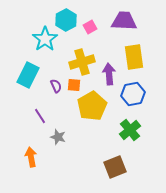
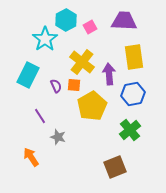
yellow cross: rotated 35 degrees counterclockwise
orange arrow: rotated 24 degrees counterclockwise
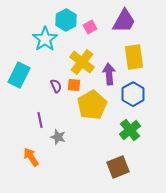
purple trapezoid: rotated 116 degrees clockwise
cyan rectangle: moved 9 px left
blue hexagon: rotated 20 degrees counterclockwise
yellow pentagon: moved 1 px up
purple line: moved 4 px down; rotated 21 degrees clockwise
brown square: moved 3 px right
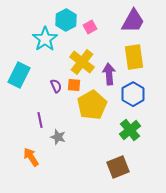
purple trapezoid: moved 9 px right
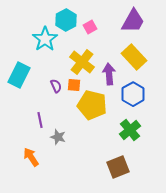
yellow rectangle: rotated 35 degrees counterclockwise
yellow pentagon: rotated 28 degrees counterclockwise
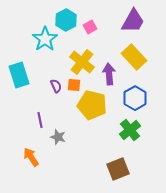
cyan rectangle: rotated 45 degrees counterclockwise
blue hexagon: moved 2 px right, 4 px down
brown square: moved 2 px down
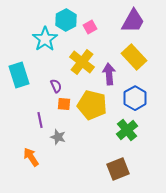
orange square: moved 10 px left, 19 px down
green cross: moved 3 px left
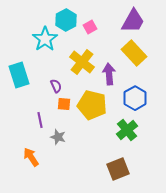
yellow rectangle: moved 4 px up
